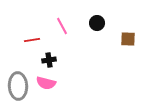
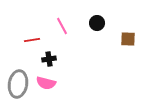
black cross: moved 1 px up
gray ellipse: moved 2 px up; rotated 12 degrees clockwise
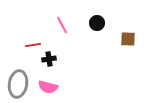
pink line: moved 1 px up
red line: moved 1 px right, 5 px down
pink semicircle: moved 2 px right, 4 px down
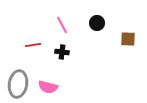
black cross: moved 13 px right, 7 px up; rotated 16 degrees clockwise
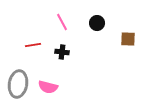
pink line: moved 3 px up
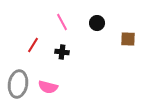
red line: rotated 49 degrees counterclockwise
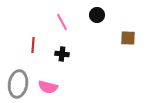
black circle: moved 8 px up
brown square: moved 1 px up
red line: rotated 28 degrees counterclockwise
black cross: moved 2 px down
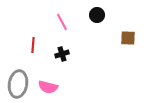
black cross: rotated 24 degrees counterclockwise
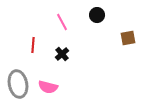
brown square: rotated 14 degrees counterclockwise
black cross: rotated 24 degrees counterclockwise
gray ellipse: rotated 20 degrees counterclockwise
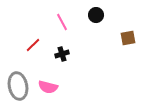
black circle: moved 1 px left
red line: rotated 42 degrees clockwise
black cross: rotated 24 degrees clockwise
gray ellipse: moved 2 px down
